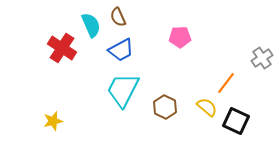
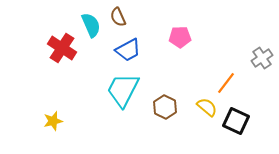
blue trapezoid: moved 7 px right
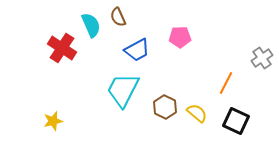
blue trapezoid: moved 9 px right
orange line: rotated 10 degrees counterclockwise
yellow semicircle: moved 10 px left, 6 px down
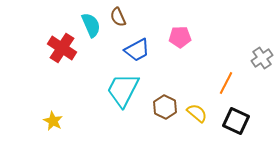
yellow star: rotated 30 degrees counterclockwise
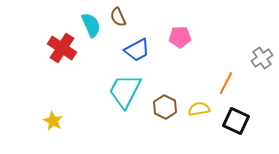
cyan trapezoid: moved 2 px right, 1 px down
yellow semicircle: moved 2 px right, 4 px up; rotated 50 degrees counterclockwise
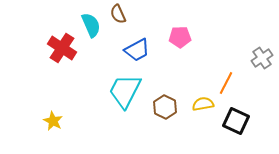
brown semicircle: moved 3 px up
yellow semicircle: moved 4 px right, 5 px up
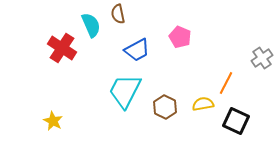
brown semicircle: rotated 12 degrees clockwise
pink pentagon: rotated 25 degrees clockwise
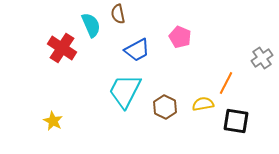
black square: rotated 16 degrees counterclockwise
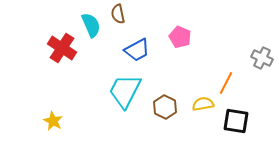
gray cross: rotated 30 degrees counterclockwise
